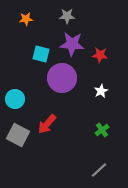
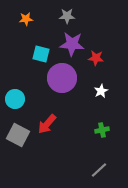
red star: moved 4 px left, 3 px down
green cross: rotated 24 degrees clockwise
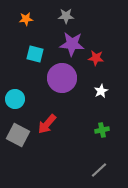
gray star: moved 1 px left
cyan square: moved 6 px left
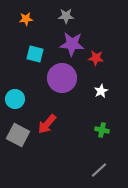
green cross: rotated 24 degrees clockwise
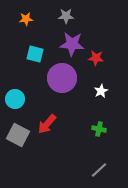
green cross: moved 3 px left, 1 px up
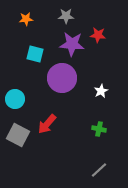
red star: moved 2 px right, 23 px up
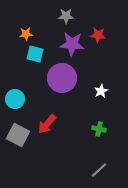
orange star: moved 15 px down
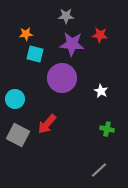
red star: moved 2 px right
white star: rotated 16 degrees counterclockwise
green cross: moved 8 px right
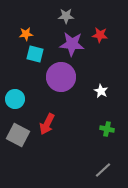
purple circle: moved 1 px left, 1 px up
red arrow: rotated 15 degrees counterclockwise
gray line: moved 4 px right
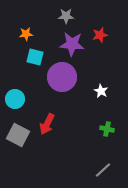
red star: rotated 21 degrees counterclockwise
cyan square: moved 3 px down
purple circle: moved 1 px right
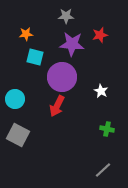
red arrow: moved 10 px right, 18 px up
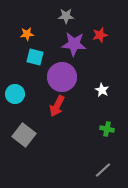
orange star: moved 1 px right
purple star: moved 2 px right
white star: moved 1 px right, 1 px up
cyan circle: moved 5 px up
gray square: moved 6 px right; rotated 10 degrees clockwise
